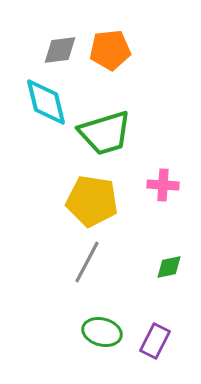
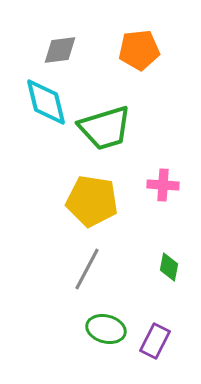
orange pentagon: moved 29 px right
green trapezoid: moved 5 px up
gray line: moved 7 px down
green diamond: rotated 68 degrees counterclockwise
green ellipse: moved 4 px right, 3 px up
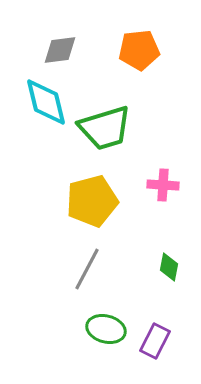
yellow pentagon: rotated 24 degrees counterclockwise
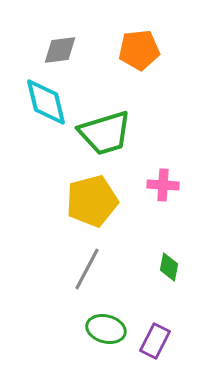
green trapezoid: moved 5 px down
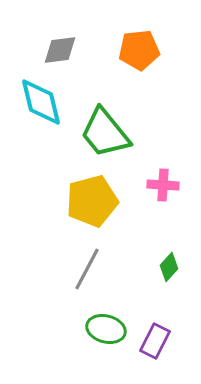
cyan diamond: moved 5 px left
green trapezoid: rotated 68 degrees clockwise
green diamond: rotated 32 degrees clockwise
